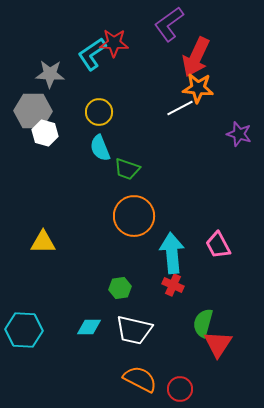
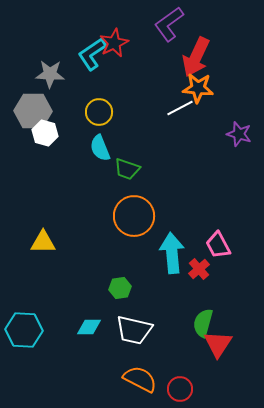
red star: rotated 28 degrees counterclockwise
red cross: moved 26 px right, 16 px up; rotated 25 degrees clockwise
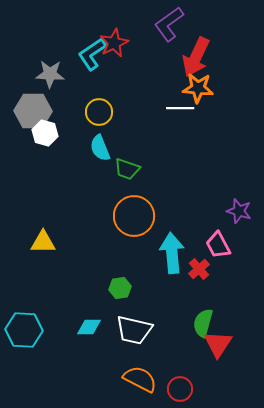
white line: rotated 28 degrees clockwise
purple star: moved 77 px down
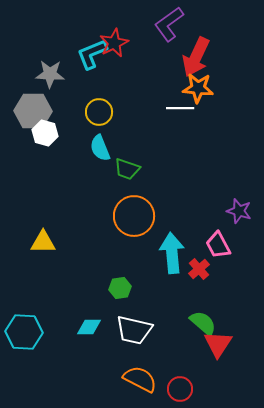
cyan L-shape: rotated 12 degrees clockwise
green semicircle: rotated 116 degrees clockwise
cyan hexagon: moved 2 px down
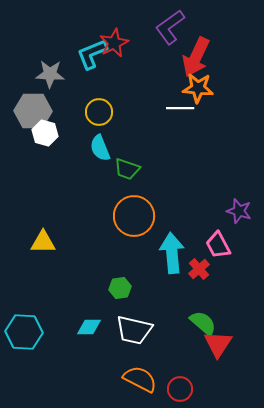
purple L-shape: moved 1 px right, 3 px down
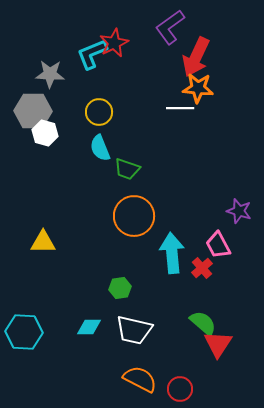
red cross: moved 3 px right, 1 px up
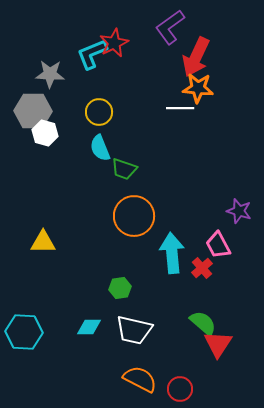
green trapezoid: moved 3 px left
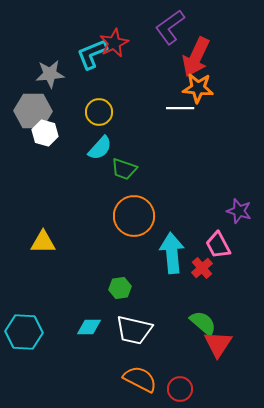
gray star: rotated 8 degrees counterclockwise
cyan semicircle: rotated 116 degrees counterclockwise
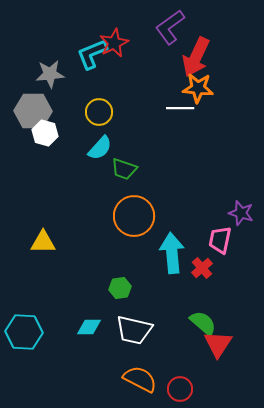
purple star: moved 2 px right, 2 px down
pink trapezoid: moved 2 px right, 5 px up; rotated 40 degrees clockwise
